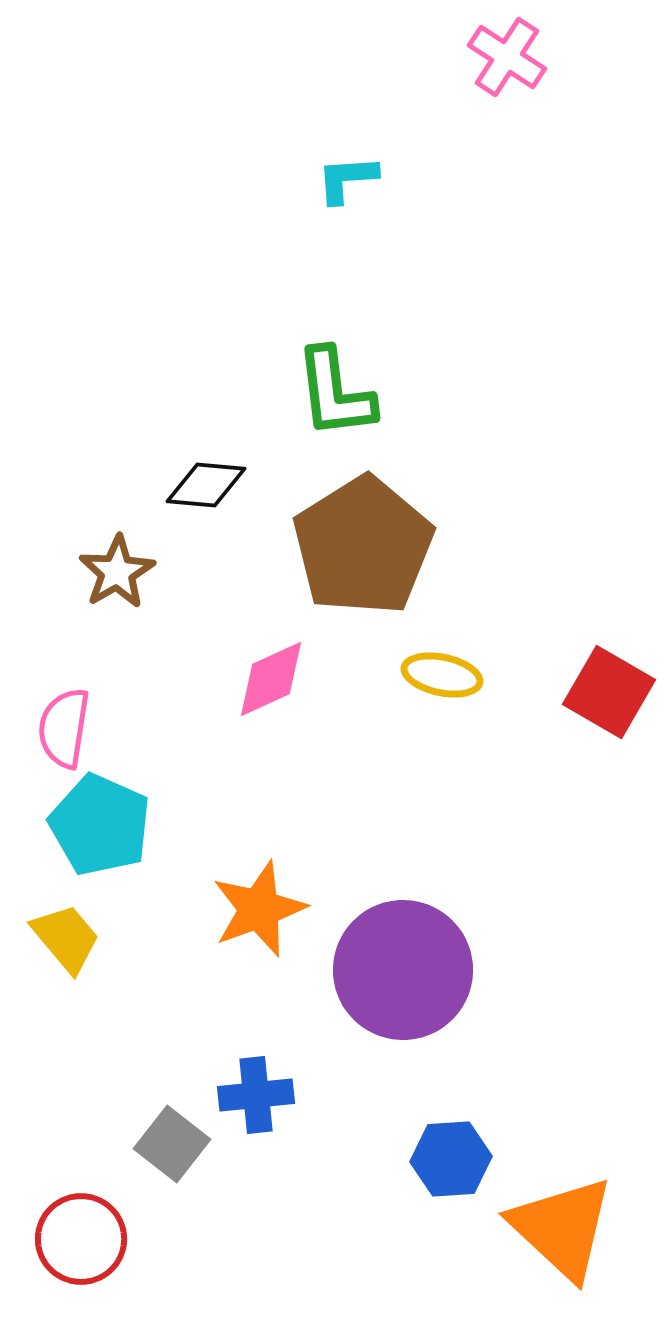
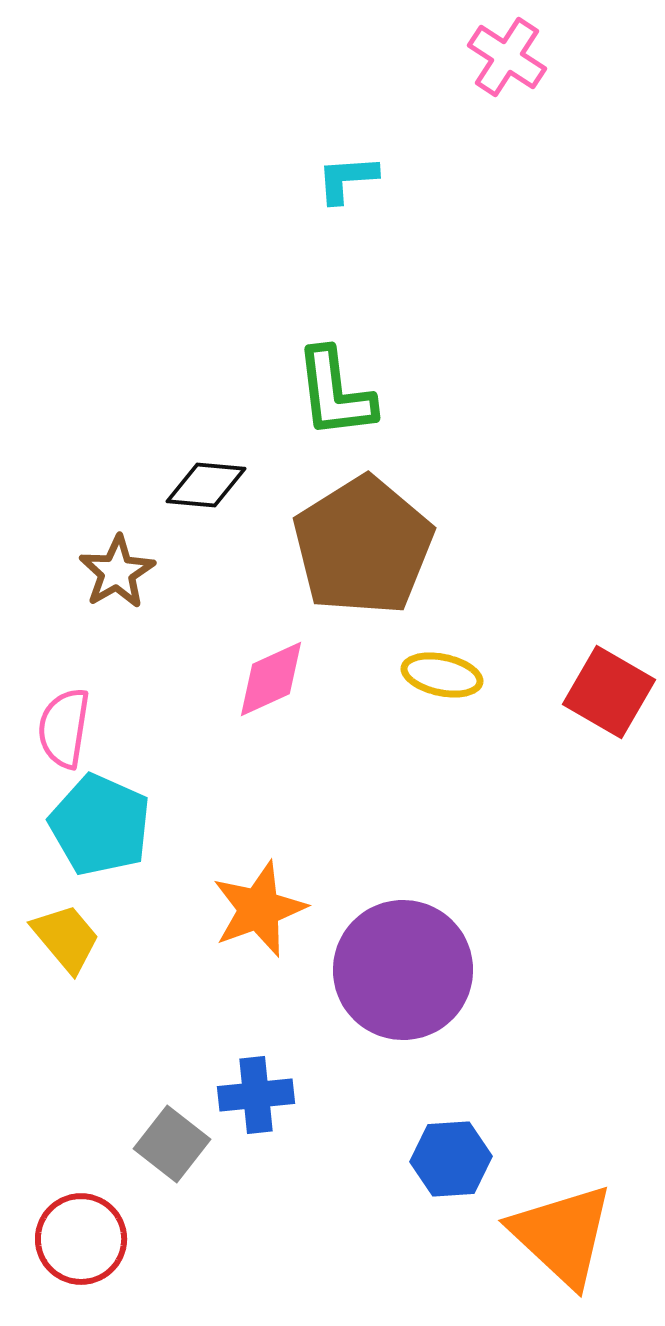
orange triangle: moved 7 px down
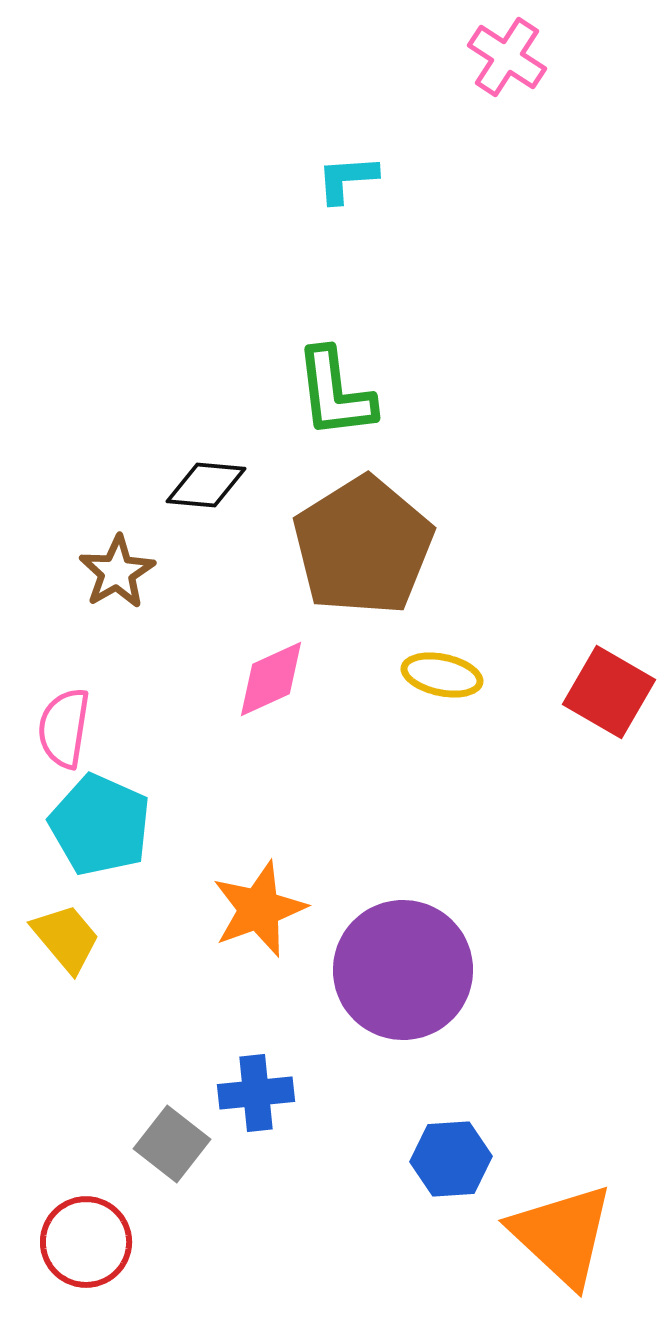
blue cross: moved 2 px up
red circle: moved 5 px right, 3 px down
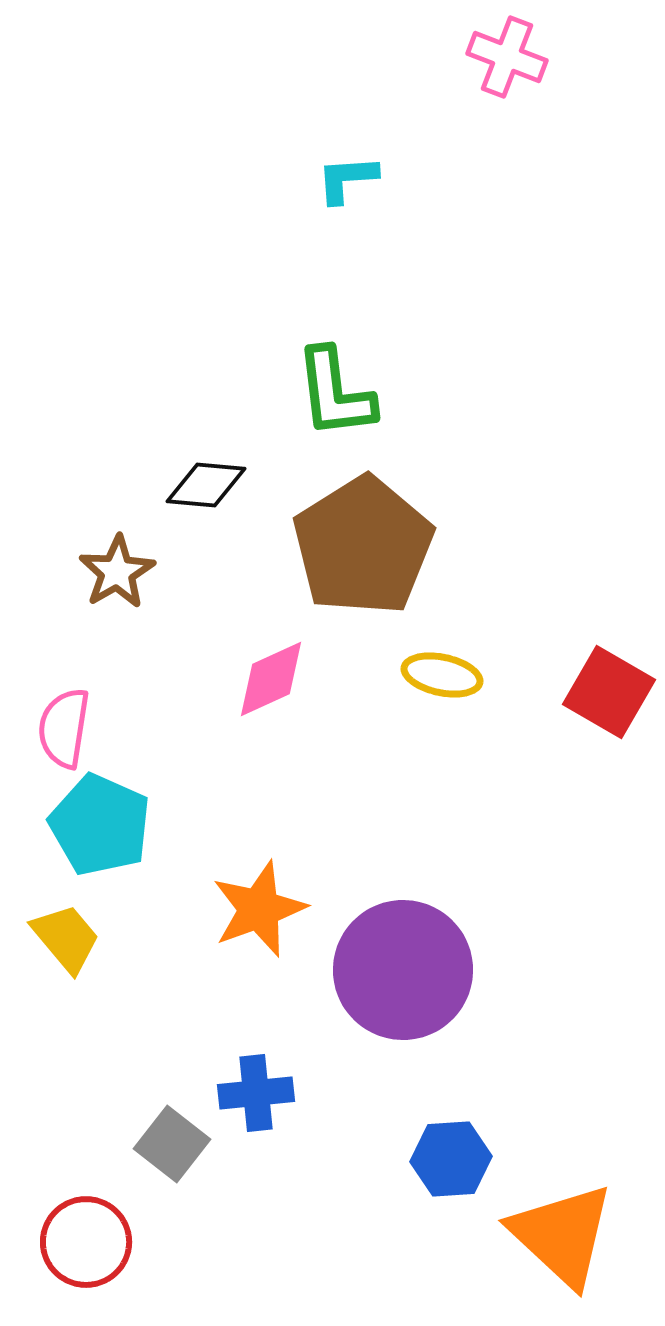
pink cross: rotated 12 degrees counterclockwise
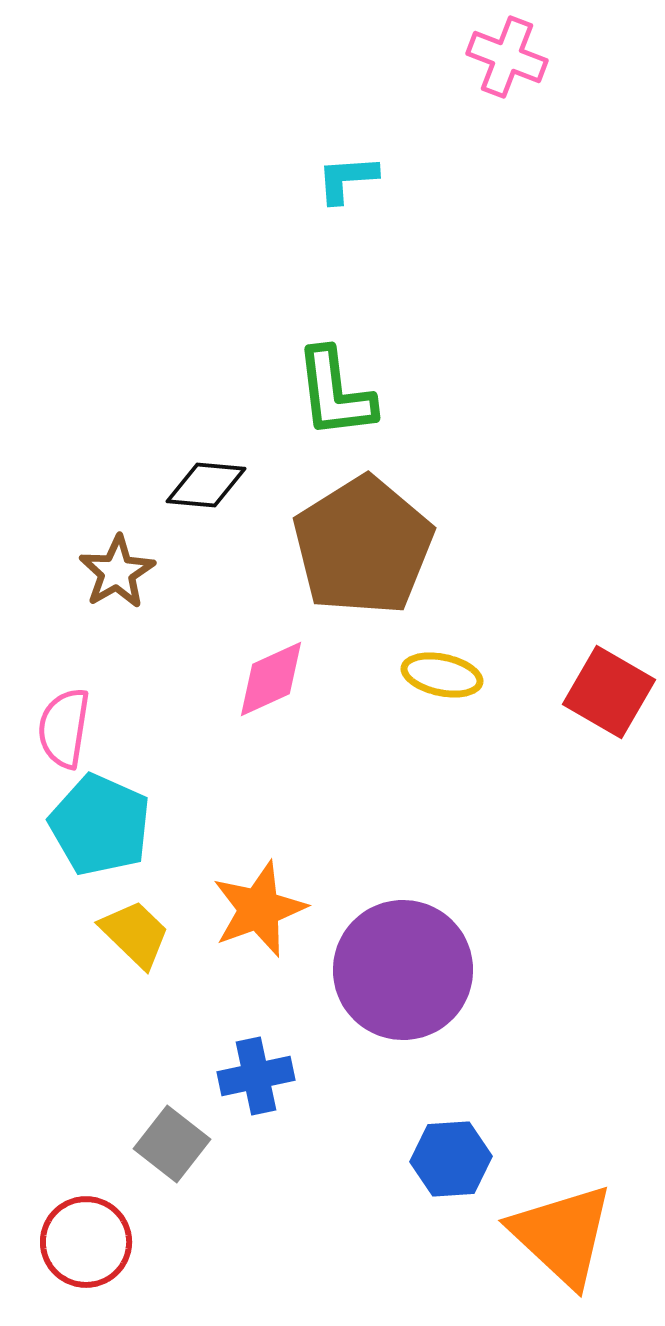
yellow trapezoid: moved 69 px right, 4 px up; rotated 6 degrees counterclockwise
blue cross: moved 17 px up; rotated 6 degrees counterclockwise
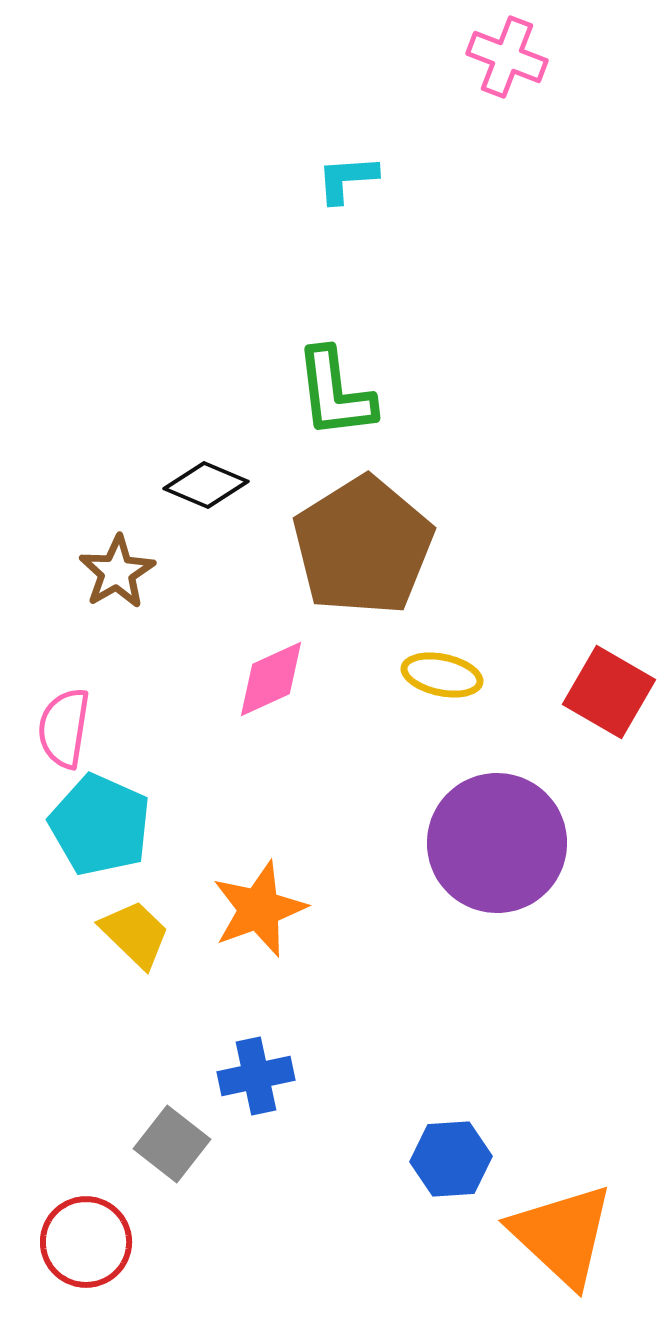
black diamond: rotated 18 degrees clockwise
purple circle: moved 94 px right, 127 px up
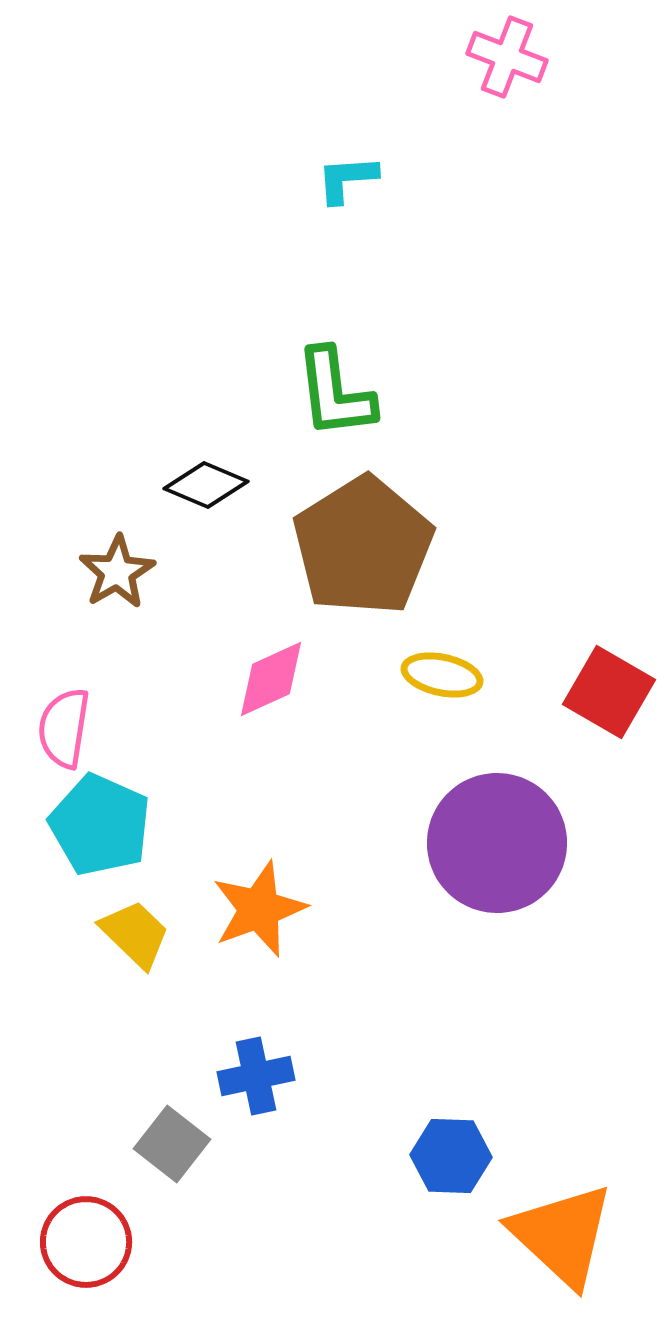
blue hexagon: moved 3 px up; rotated 6 degrees clockwise
